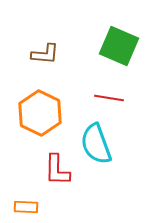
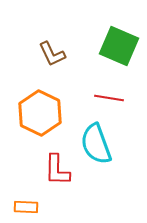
brown L-shape: moved 7 px right; rotated 60 degrees clockwise
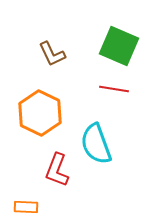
red line: moved 5 px right, 9 px up
red L-shape: rotated 20 degrees clockwise
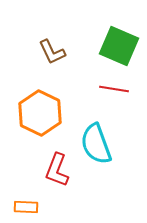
brown L-shape: moved 2 px up
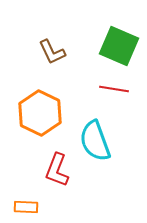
cyan semicircle: moved 1 px left, 3 px up
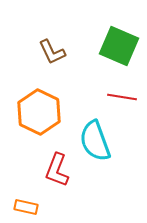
red line: moved 8 px right, 8 px down
orange hexagon: moved 1 px left, 1 px up
orange rectangle: rotated 10 degrees clockwise
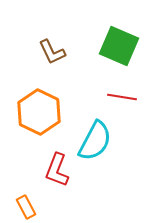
cyan semicircle: rotated 132 degrees counterclockwise
orange rectangle: rotated 50 degrees clockwise
